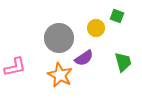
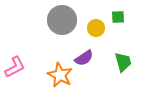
green square: moved 1 px right, 1 px down; rotated 24 degrees counterclockwise
gray circle: moved 3 px right, 18 px up
pink L-shape: rotated 15 degrees counterclockwise
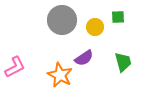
yellow circle: moved 1 px left, 1 px up
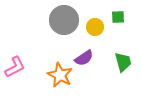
gray circle: moved 2 px right
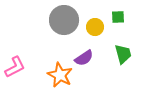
green trapezoid: moved 8 px up
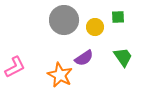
green trapezoid: moved 3 px down; rotated 20 degrees counterclockwise
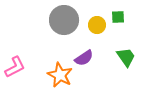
yellow circle: moved 2 px right, 2 px up
green trapezoid: moved 3 px right
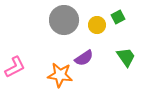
green square: rotated 24 degrees counterclockwise
orange star: rotated 20 degrees counterclockwise
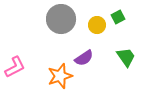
gray circle: moved 3 px left, 1 px up
orange star: moved 1 px down; rotated 25 degrees counterclockwise
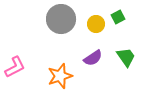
yellow circle: moved 1 px left, 1 px up
purple semicircle: moved 9 px right
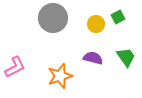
gray circle: moved 8 px left, 1 px up
purple semicircle: rotated 132 degrees counterclockwise
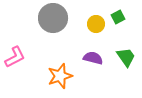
pink L-shape: moved 10 px up
